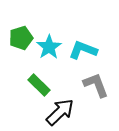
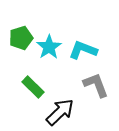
green rectangle: moved 6 px left, 2 px down
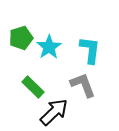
cyan L-shape: moved 7 px right; rotated 76 degrees clockwise
gray L-shape: moved 13 px left
black arrow: moved 6 px left
